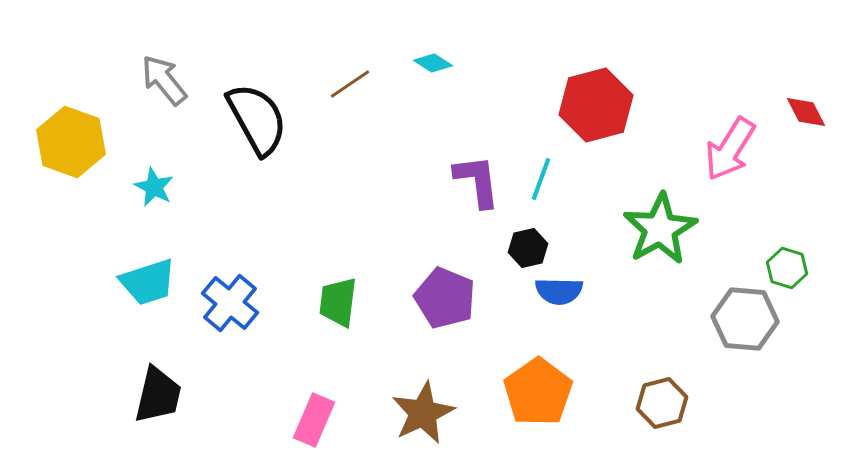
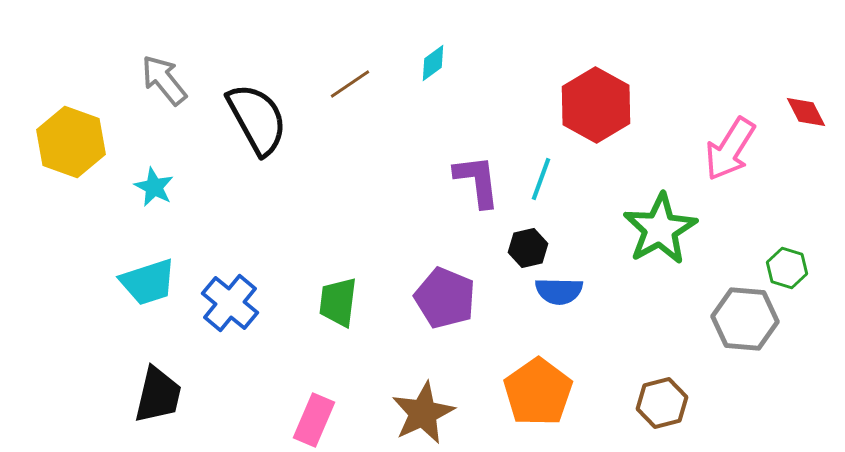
cyan diamond: rotated 69 degrees counterclockwise
red hexagon: rotated 16 degrees counterclockwise
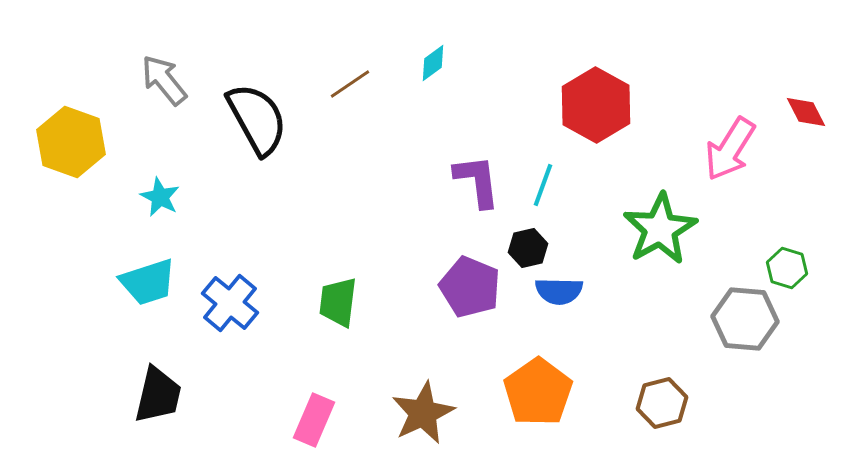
cyan line: moved 2 px right, 6 px down
cyan star: moved 6 px right, 10 px down
purple pentagon: moved 25 px right, 11 px up
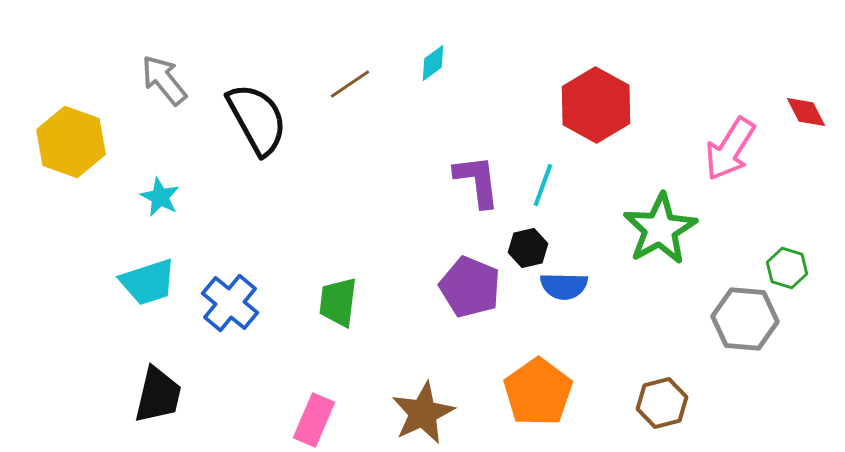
blue semicircle: moved 5 px right, 5 px up
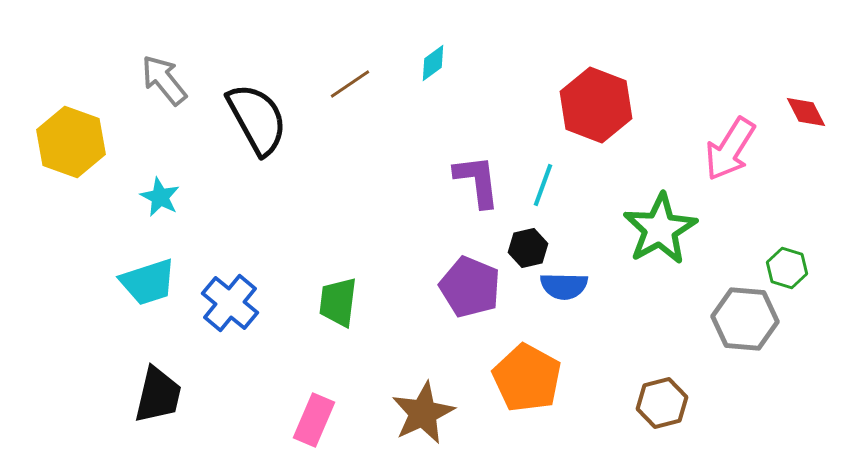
red hexagon: rotated 8 degrees counterclockwise
orange pentagon: moved 11 px left, 14 px up; rotated 8 degrees counterclockwise
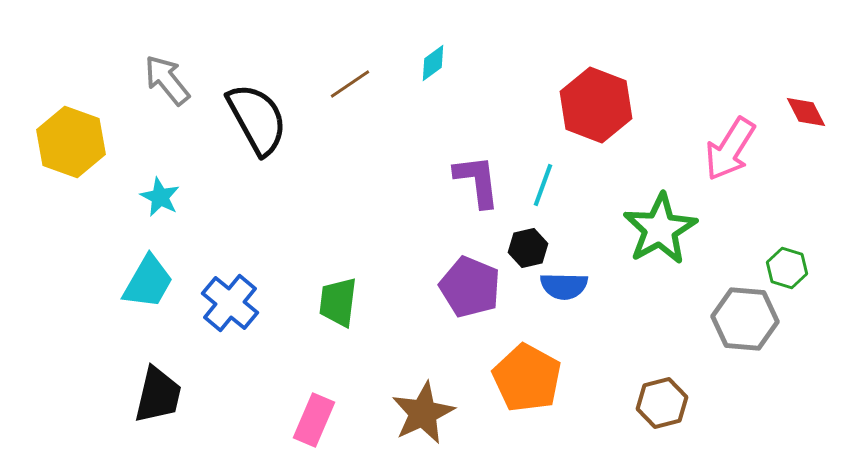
gray arrow: moved 3 px right
cyan trapezoid: rotated 42 degrees counterclockwise
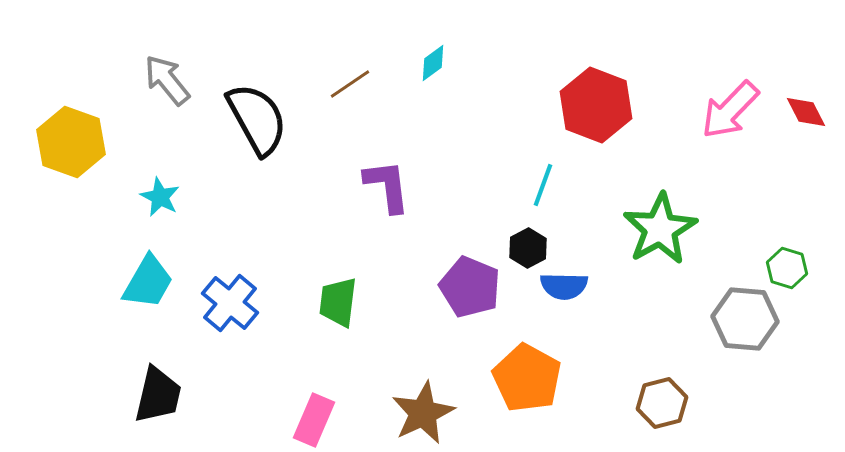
pink arrow: moved 39 px up; rotated 12 degrees clockwise
purple L-shape: moved 90 px left, 5 px down
black hexagon: rotated 15 degrees counterclockwise
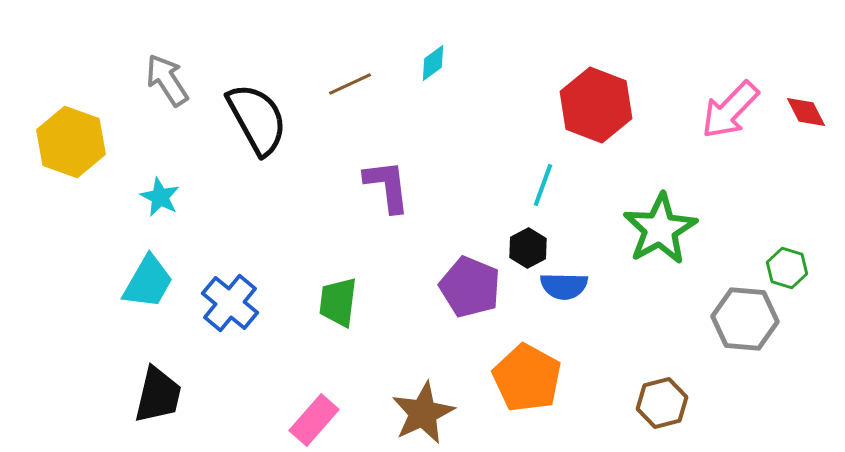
gray arrow: rotated 6 degrees clockwise
brown line: rotated 9 degrees clockwise
pink rectangle: rotated 18 degrees clockwise
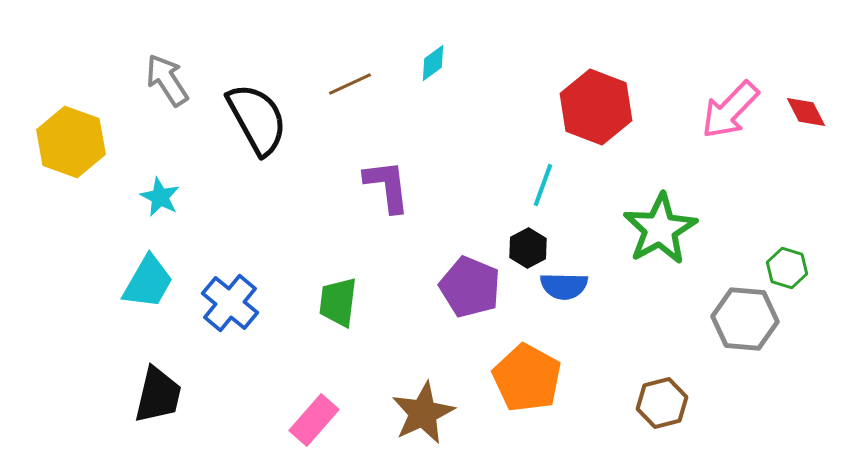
red hexagon: moved 2 px down
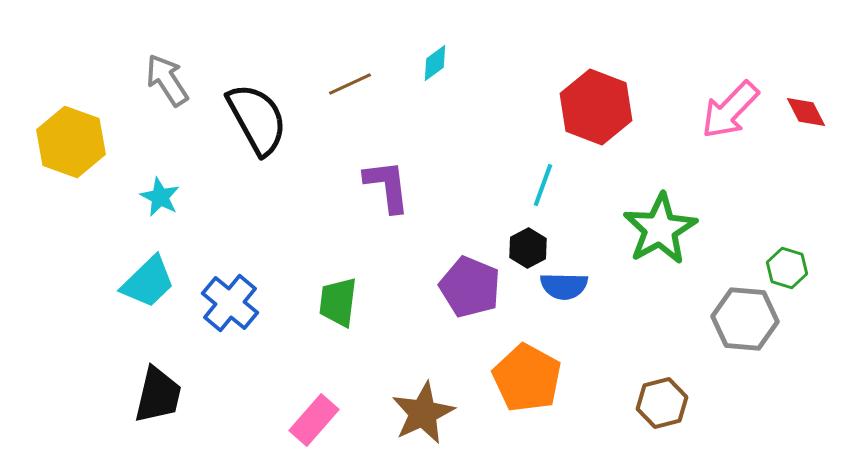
cyan diamond: moved 2 px right
cyan trapezoid: rotated 16 degrees clockwise
